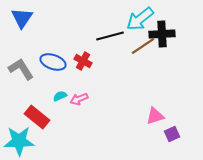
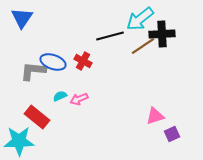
gray L-shape: moved 12 px right, 2 px down; rotated 52 degrees counterclockwise
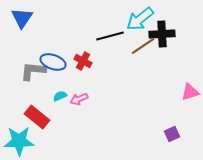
pink triangle: moved 35 px right, 24 px up
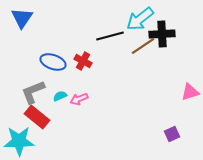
gray L-shape: moved 21 px down; rotated 28 degrees counterclockwise
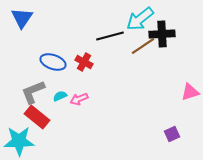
red cross: moved 1 px right, 1 px down
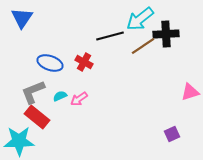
black cross: moved 4 px right
blue ellipse: moved 3 px left, 1 px down
pink arrow: rotated 12 degrees counterclockwise
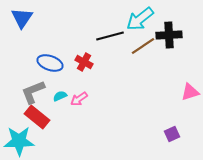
black cross: moved 3 px right, 1 px down
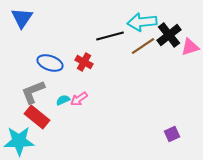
cyan arrow: moved 2 px right, 3 px down; rotated 32 degrees clockwise
black cross: rotated 35 degrees counterclockwise
pink triangle: moved 45 px up
cyan semicircle: moved 3 px right, 4 px down
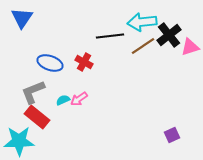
black line: rotated 8 degrees clockwise
purple square: moved 1 px down
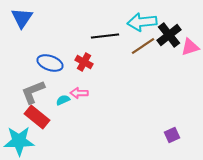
black line: moved 5 px left
pink arrow: moved 6 px up; rotated 36 degrees clockwise
